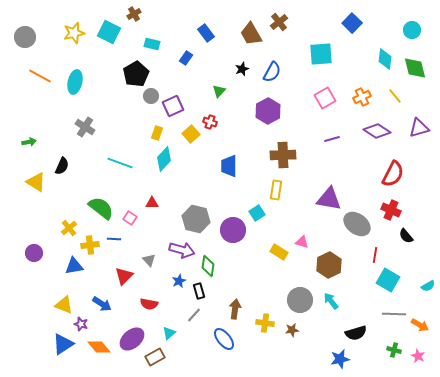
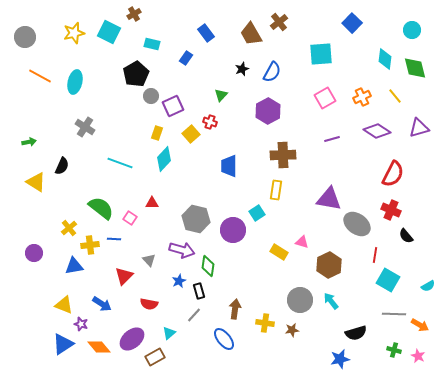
green triangle at (219, 91): moved 2 px right, 4 px down
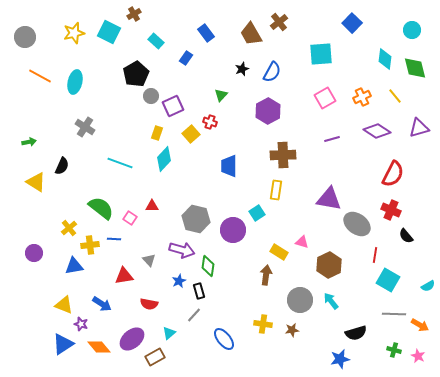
cyan rectangle at (152, 44): moved 4 px right, 3 px up; rotated 28 degrees clockwise
red triangle at (152, 203): moved 3 px down
red triangle at (124, 276): rotated 36 degrees clockwise
brown arrow at (235, 309): moved 31 px right, 34 px up
yellow cross at (265, 323): moved 2 px left, 1 px down
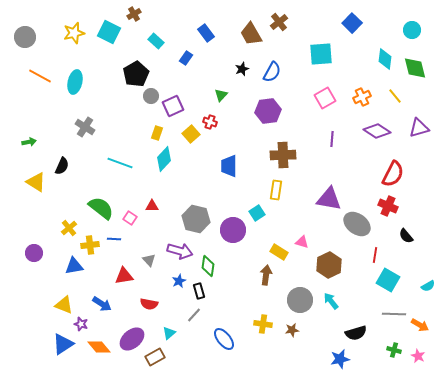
purple hexagon at (268, 111): rotated 20 degrees clockwise
purple line at (332, 139): rotated 70 degrees counterclockwise
red cross at (391, 210): moved 3 px left, 4 px up
purple arrow at (182, 250): moved 2 px left, 1 px down
